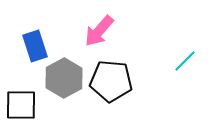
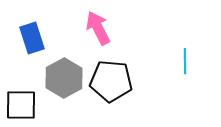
pink arrow: moved 1 px left, 3 px up; rotated 112 degrees clockwise
blue rectangle: moved 3 px left, 8 px up
cyan line: rotated 45 degrees counterclockwise
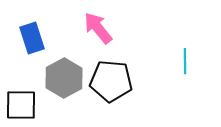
pink arrow: rotated 12 degrees counterclockwise
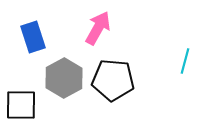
pink arrow: rotated 68 degrees clockwise
blue rectangle: moved 1 px right, 1 px up
cyan line: rotated 15 degrees clockwise
black pentagon: moved 2 px right, 1 px up
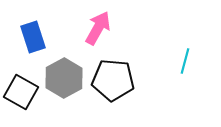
black square: moved 13 px up; rotated 28 degrees clockwise
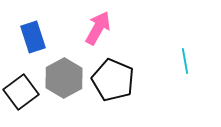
cyan line: rotated 25 degrees counterclockwise
black pentagon: rotated 18 degrees clockwise
black square: rotated 24 degrees clockwise
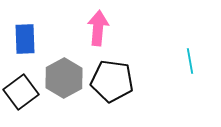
pink arrow: rotated 24 degrees counterclockwise
blue rectangle: moved 8 px left, 2 px down; rotated 16 degrees clockwise
cyan line: moved 5 px right
black pentagon: moved 1 px left, 1 px down; rotated 15 degrees counterclockwise
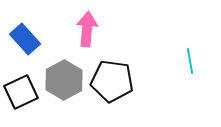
pink arrow: moved 11 px left, 1 px down
blue rectangle: rotated 40 degrees counterclockwise
gray hexagon: moved 2 px down
black square: rotated 12 degrees clockwise
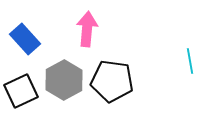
black square: moved 1 px up
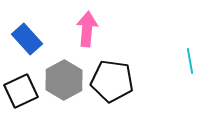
blue rectangle: moved 2 px right
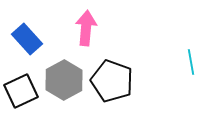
pink arrow: moved 1 px left, 1 px up
cyan line: moved 1 px right, 1 px down
black pentagon: rotated 12 degrees clockwise
